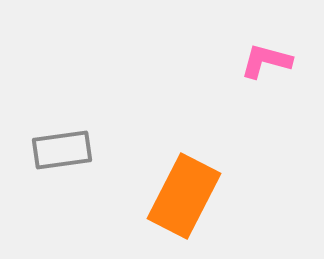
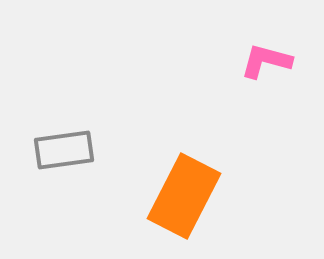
gray rectangle: moved 2 px right
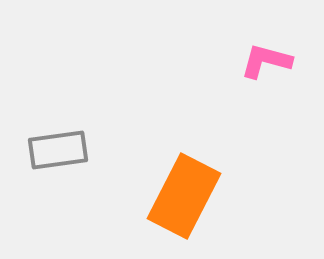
gray rectangle: moved 6 px left
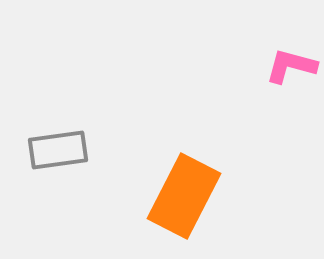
pink L-shape: moved 25 px right, 5 px down
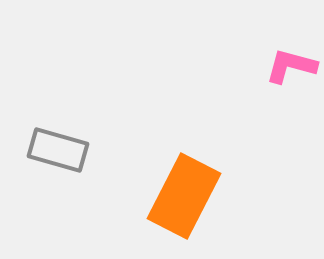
gray rectangle: rotated 24 degrees clockwise
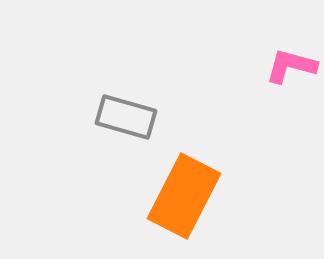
gray rectangle: moved 68 px right, 33 px up
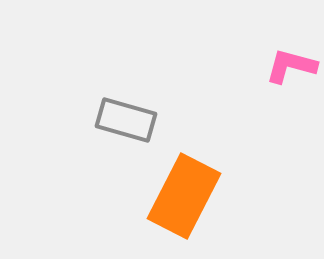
gray rectangle: moved 3 px down
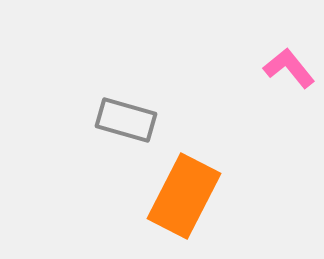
pink L-shape: moved 2 px left, 2 px down; rotated 36 degrees clockwise
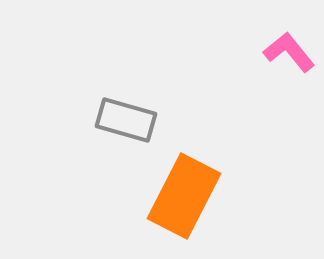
pink L-shape: moved 16 px up
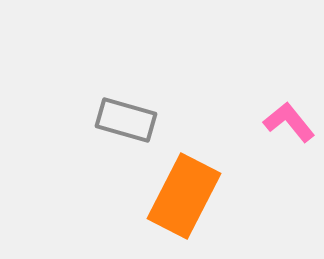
pink L-shape: moved 70 px down
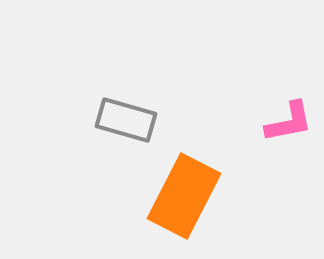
pink L-shape: rotated 118 degrees clockwise
